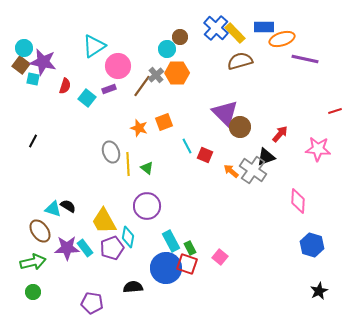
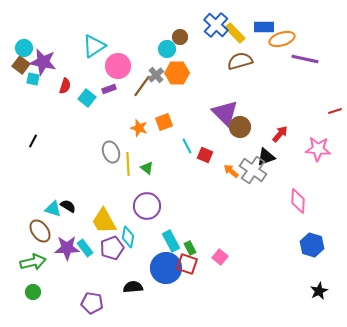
blue cross at (216, 28): moved 3 px up
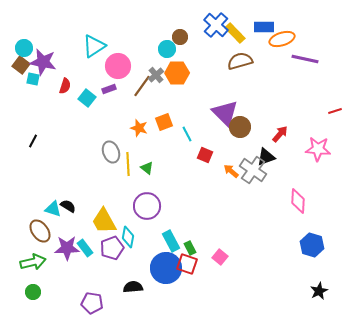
cyan line at (187, 146): moved 12 px up
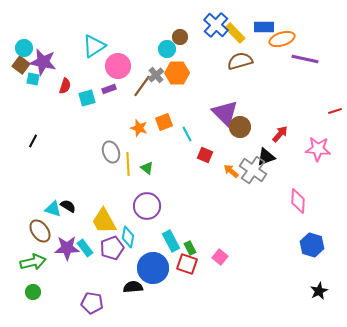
cyan square at (87, 98): rotated 36 degrees clockwise
blue circle at (166, 268): moved 13 px left
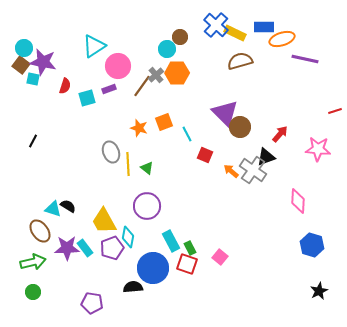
yellow rectangle at (235, 33): rotated 20 degrees counterclockwise
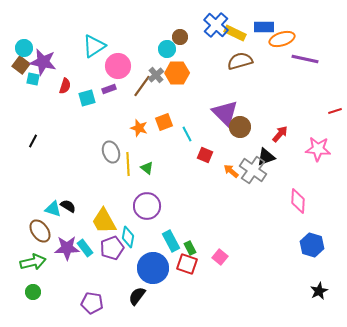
black semicircle at (133, 287): moved 4 px right, 9 px down; rotated 48 degrees counterclockwise
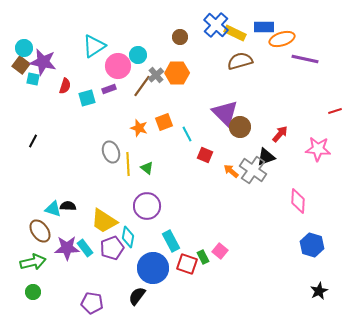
cyan circle at (167, 49): moved 29 px left, 6 px down
black semicircle at (68, 206): rotated 28 degrees counterclockwise
yellow trapezoid at (104, 221): rotated 28 degrees counterclockwise
green rectangle at (190, 248): moved 13 px right, 9 px down
pink square at (220, 257): moved 6 px up
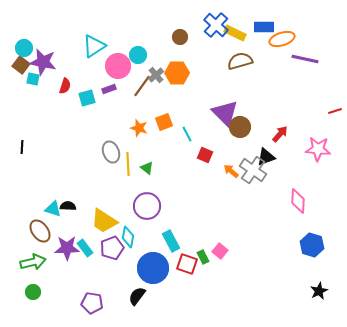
black line at (33, 141): moved 11 px left, 6 px down; rotated 24 degrees counterclockwise
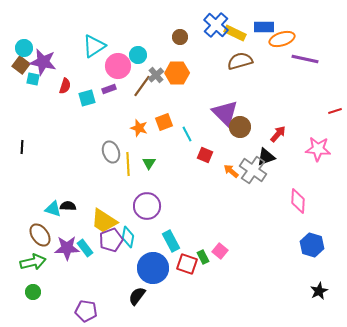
red arrow at (280, 134): moved 2 px left
green triangle at (147, 168): moved 2 px right, 5 px up; rotated 24 degrees clockwise
brown ellipse at (40, 231): moved 4 px down
purple pentagon at (112, 248): moved 1 px left, 8 px up
purple pentagon at (92, 303): moved 6 px left, 8 px down
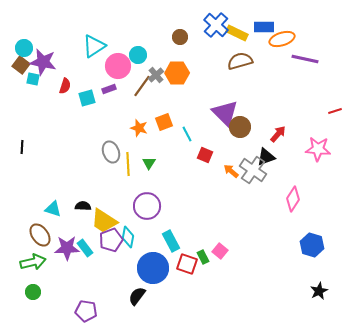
yellow rectangle at (235, 33): moved 2 px right
pink diamond at (298, 201): moved 5 px left, 2 px up; rotated 30 degrees clockwise
black semicircle at (68, 206): moved 15 px right
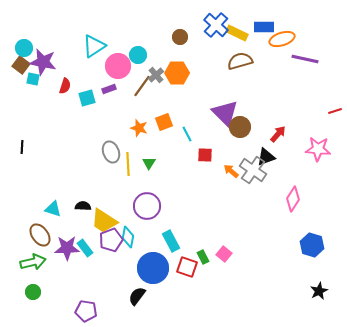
red square at (205, 155): rotated 21 degrees counterclockwise
pink square at (220, 251): moved 4 px right, 3 px down
red square at (187, 264): moved 3 px down
